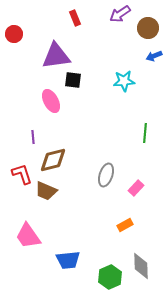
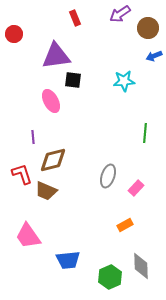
gray ellipse: moved 2 px right, 1 px down
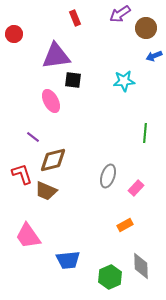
brown circle: moved 2 px left
purple line: rotated 48 degrees counterclockwise
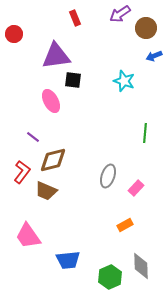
cyan star: rotated 25 degrees clockwise
red L-shape: moved 2 px up; rotated 55 degrees clockwise
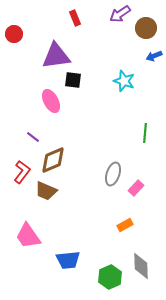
brown diamond: rotated 8 degrees counterclockwise
gray ellipse: moved 5 px right, 2 px up
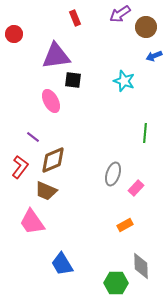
brown circle: moved 1 px up
red L-shape: moved 2 px left, 5 px up
pink trapezoid: moved 4 px right, 14 px up
blue trapezoid: moved 6 px left, 4 px down; rotated 65 degrees clockwise
green hexagon: moved 6 px right, 6 px down; rotated 25 degrees clockwise
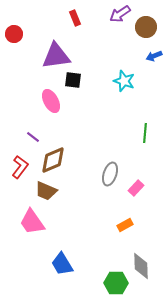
gray ellipse: moved 3 px left
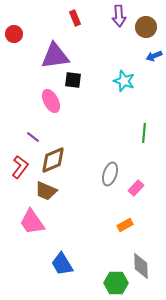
purple arrow: moved 1 px left, 2 px down; rotated 60 degrees counterclockwise
purple triangle: moved 1 px left
green line: moved 1 px left
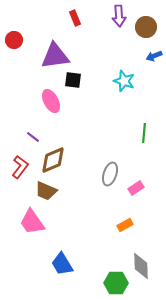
red circle: moved 6 px down
pink rectangle: rotated 14 degrees clockwise
